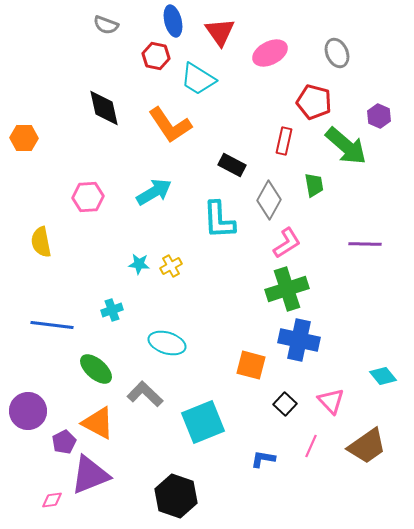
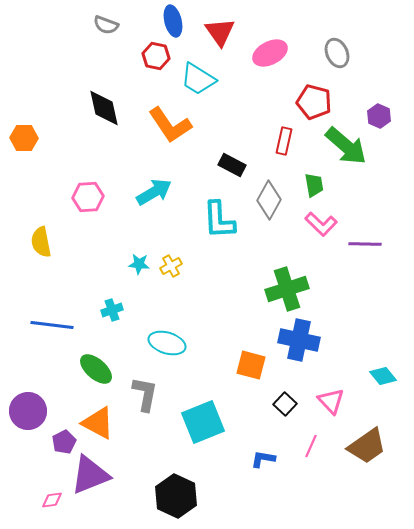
pink L-shape at (287, 243): moved 34 px right, 19 px up; rotated 76 degrees clockwise
gray L-shape at (145, 394): rotated 57 degrees clockwise
black hexagon at (176, 496): rotated 6 degrees clockwise
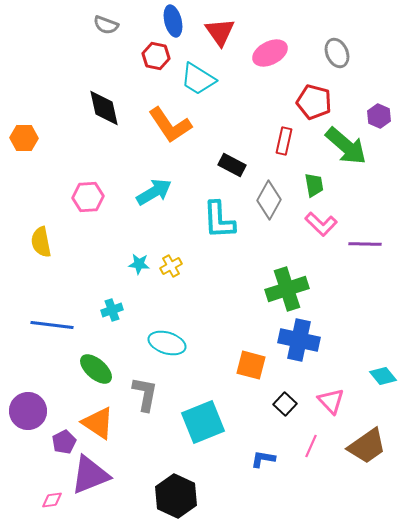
orange triangle at (98, 423): rotated 6 degrees clockwise
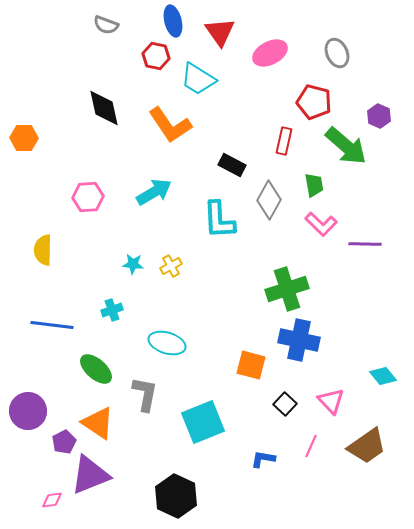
yellow semicircle at (41, 242): moved 2 px right, 8 px down; rotated 12 degrees clockwise
cyan star at (139, 264): moved 6 px left
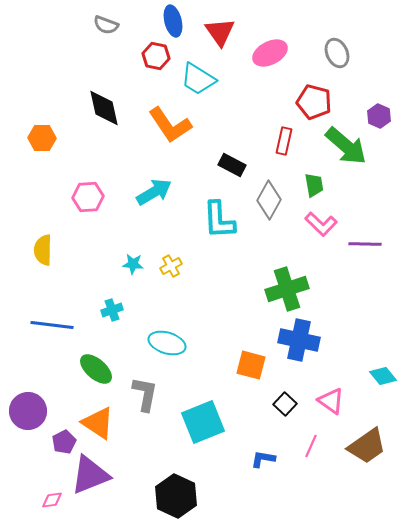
orange hexagon at (24, 138): moved 18 px right
pink triangle at (331, 401): rotated 12 degrees counterclockwise
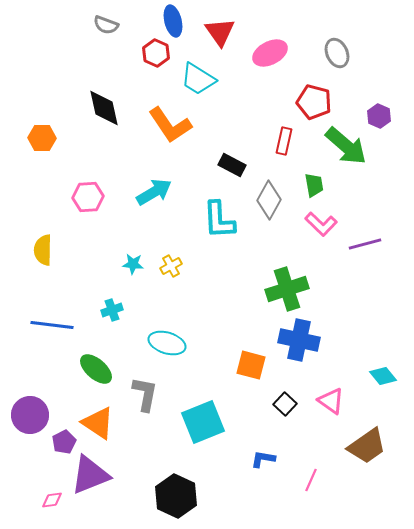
red hexagon at (156, 56): moved 3 px up; rotated 12 degrees clockwise
purple line at (365, 244): rotated 16 degrees counterclockwise
purple circle at (28, 411): moved 2 px right, 4 px down
pink line at (311, 446): moved 34 px down
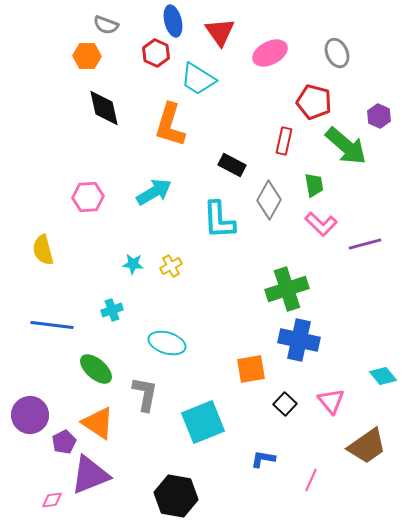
orange L-shape at (170, 125): rotated 51 degrees clockwise
orange hexagon at (42, 138): moved 45 px right, 82 px up
yellow semicircle at (43, 250): rotated 16 degrees counterclockwise
orange square at (251, 365): moved 4 px down; rotated 24 degrees counterclockwise
pink triangle at (331, 401): rotated 16 degrees clockwise
black hexagon at (176, 496): rotated 15 degrees counterclockwise
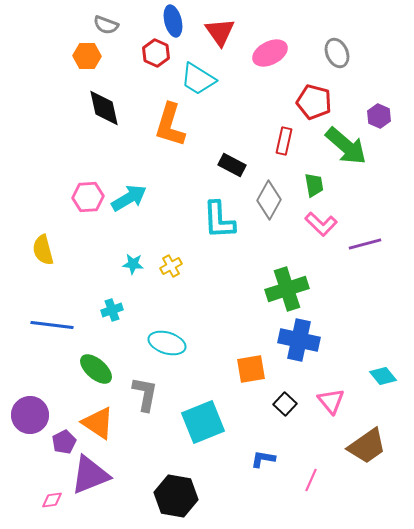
cyan arrow at (154, 192): moved 25 px left, 6 px down
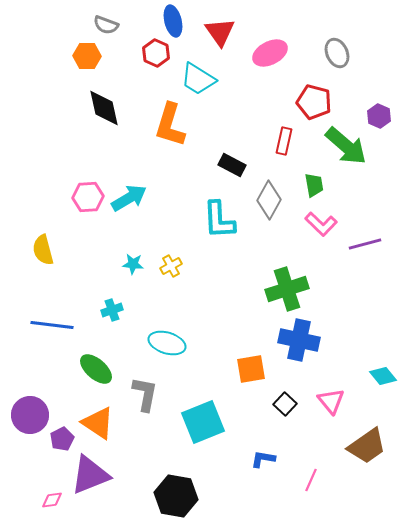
purple pentagon at (64, 442): moved 2 px left, 3 px up
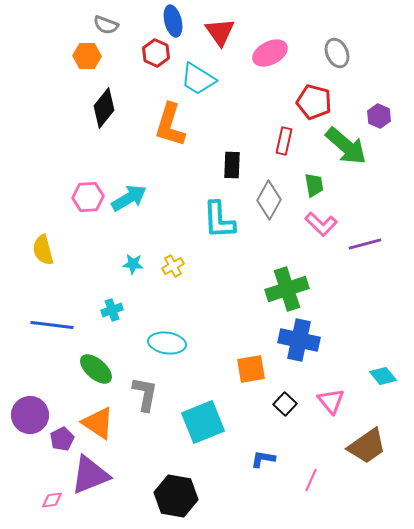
black diamond at (104, 108): rotated 51 degrees clockwise
black rectangle at (232, 165): rotated 64 degrees clockwise
yellow cross at (171, 266): moved 2 px right
cyan ellipse at (167, 343): rotated 9 degrees counterclockwise
